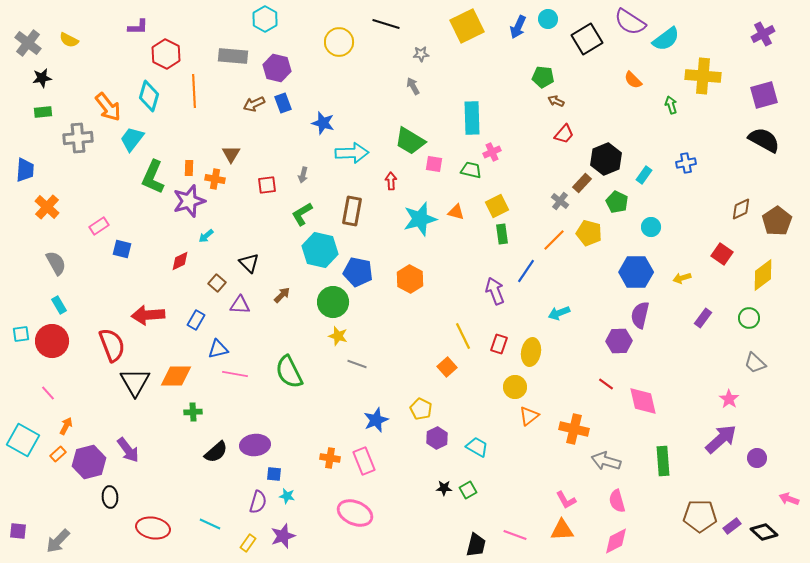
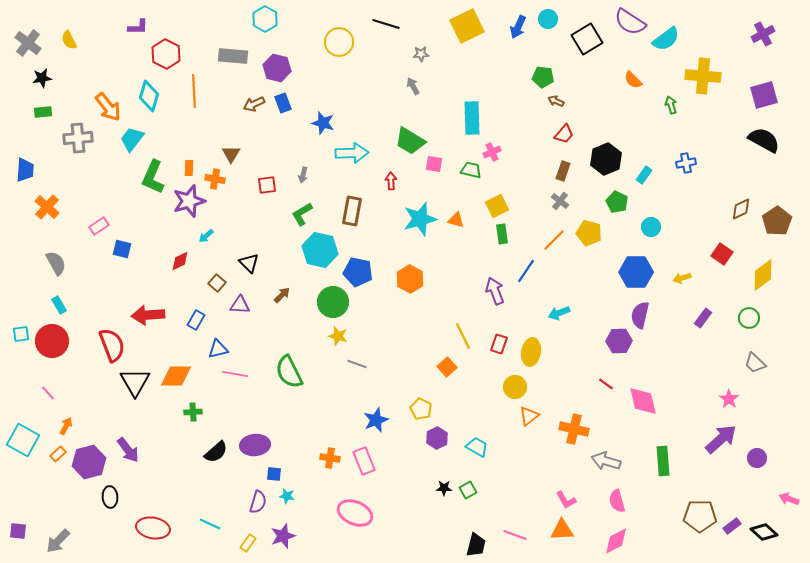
yellow semicircle at (69, 40): rotated 36 degrees clockwise
brown rectangle at (582, 183): moved 19 px left, 12 px up; rotated 24 degrees counterclockwise
orange triangle at (456, 212): moved 8 px down
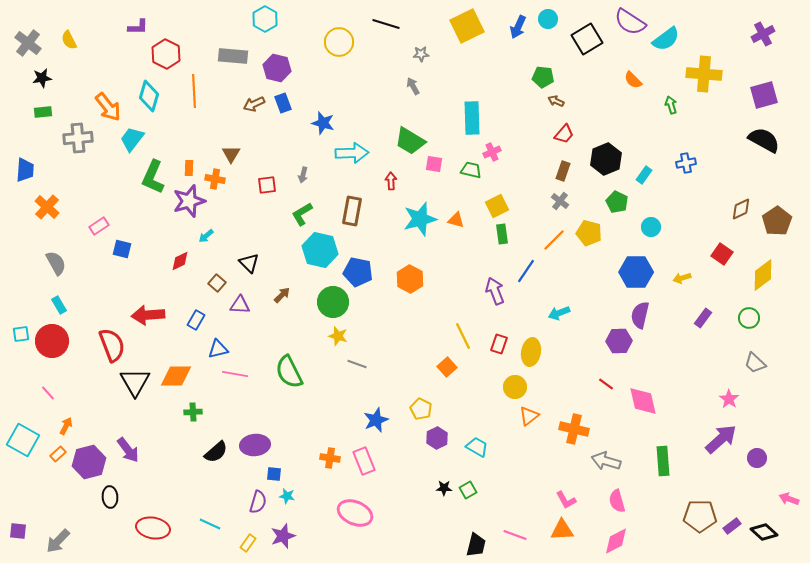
yellow cross at (703, 76): moved 1 px right, 2 px up
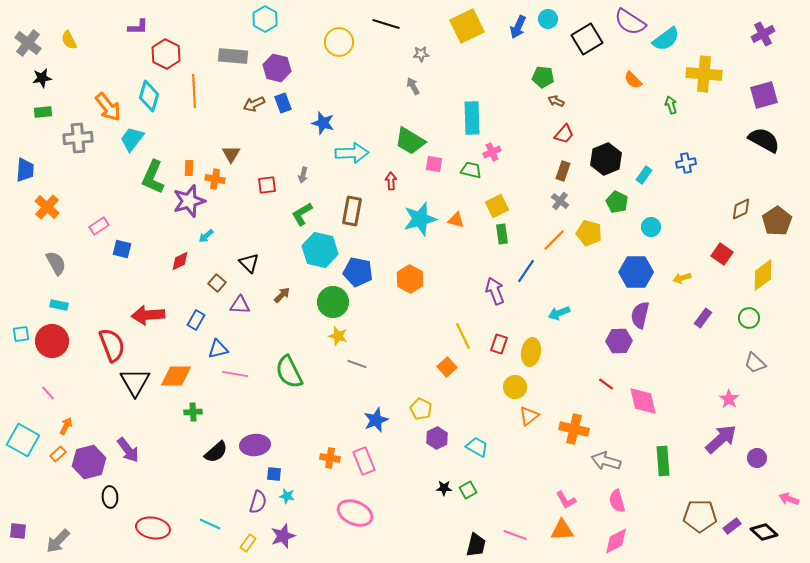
cyan rectangle at (59, 305): rotated 48 degrees counterclockwise
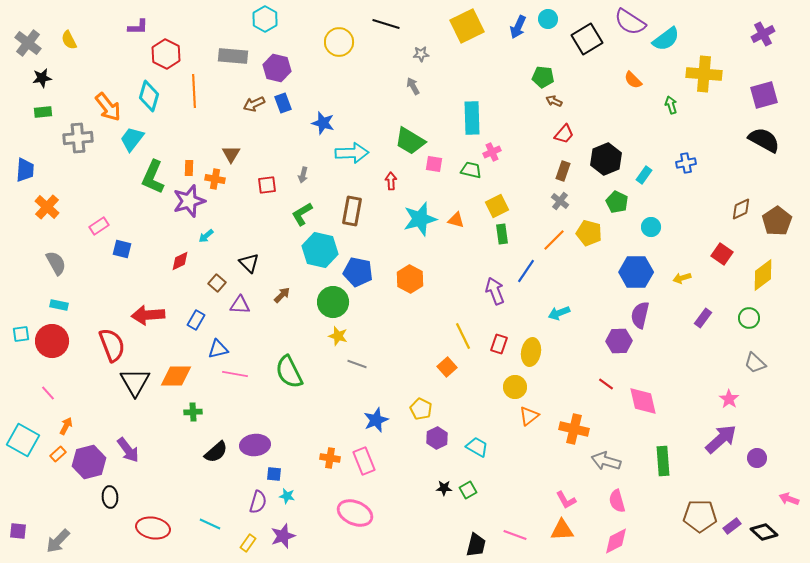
brown arrow at (556, 101): moved 2 px left
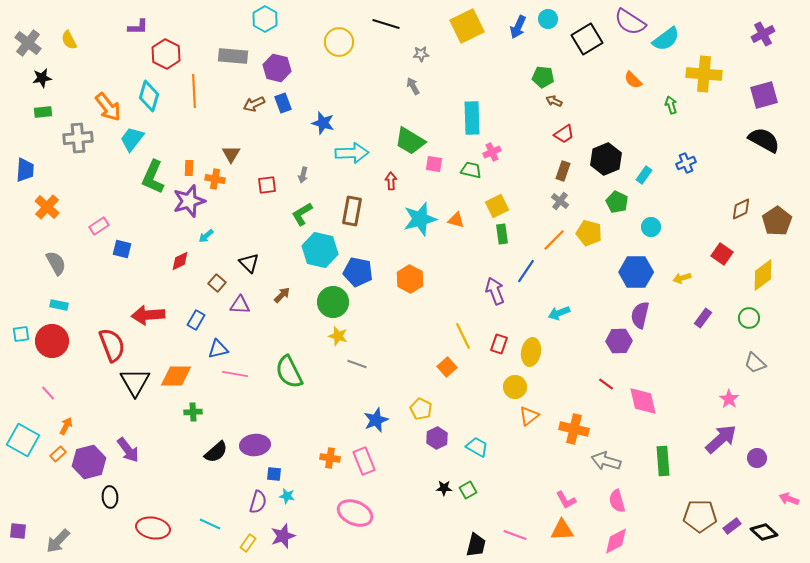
red trapezoid at (564, 134): rotated 15 degrees clockwise
blue cross at (686, 163): rotated 12 degrees counterclockwise
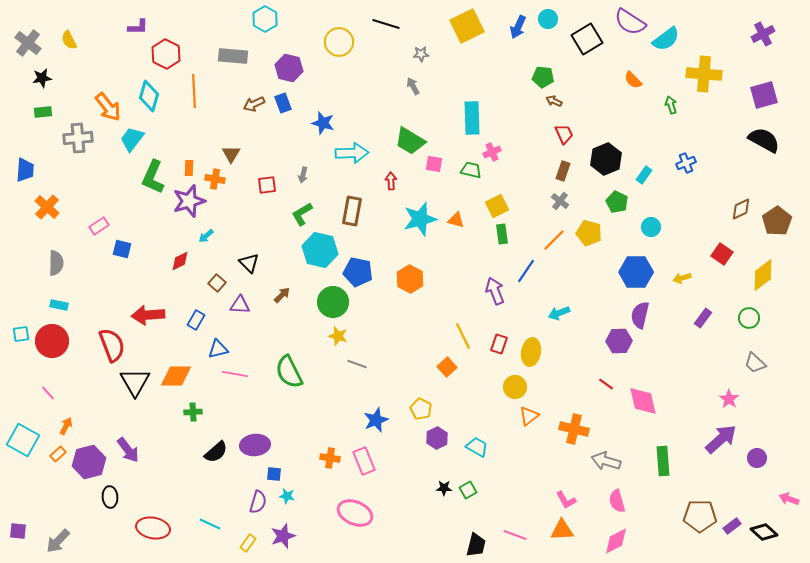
purple hexagon at (277, 68): moved 12 px right
red trapezoid at (564, 134): rotated 80 degrees counterclockwise
gray semicircle at (56, 263): rotated 30 degrees clockwise
